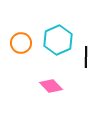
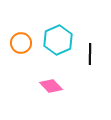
black line: moved 4 px right, 3 px up
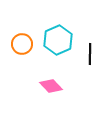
orange circle: moved 1 px right, 1 px down
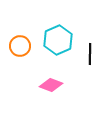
orange circle: moved 2 px left, 2 px down
pink diamond: moved 1 px up; rotated 25 degrees counterclockwise
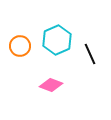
cyan hexagon: moved 1 px left
black line: rotated 25 degrees counterclockwise
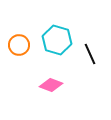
cyan hexagon: rotated 20 degrees counterclockwise
orange circle: moved 1 px left, 1 px up
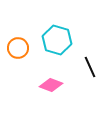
orange circle: moved 1 px left, 3 px down
black line: moved 13 px down
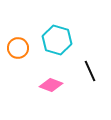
black line: moved 4 px down
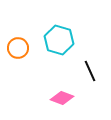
cyan hexagon: moved 2 px right
pink diamond: moved 11 px right, 13 px down
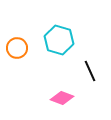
orange circle: moved 1 px left
